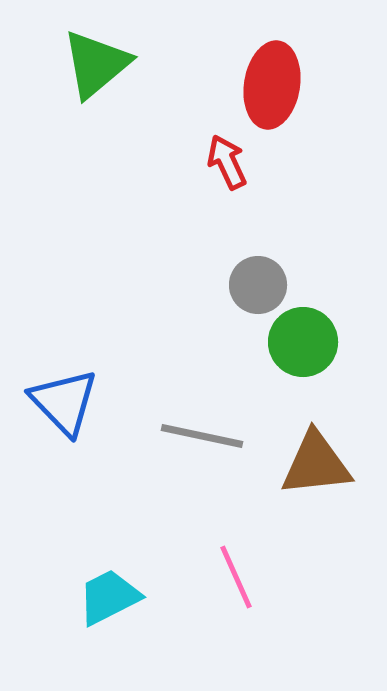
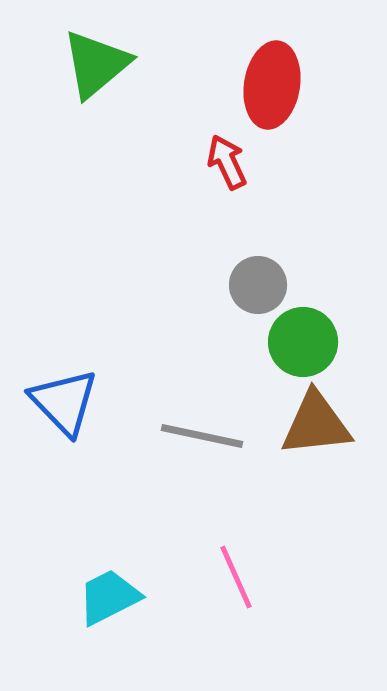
brown triangle: moved 40 px up
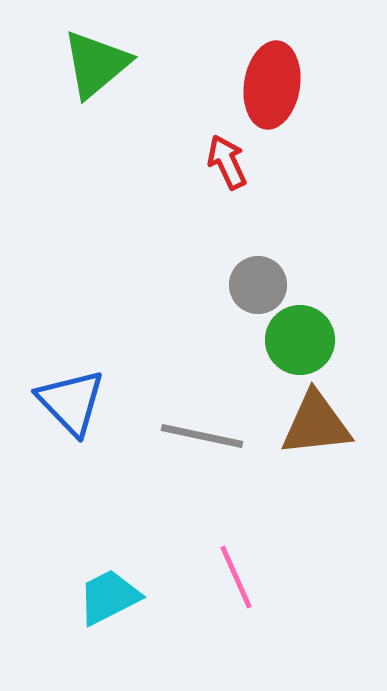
green circle: moved 3 px left, 2 px up
blue triangle: moved 7 px right
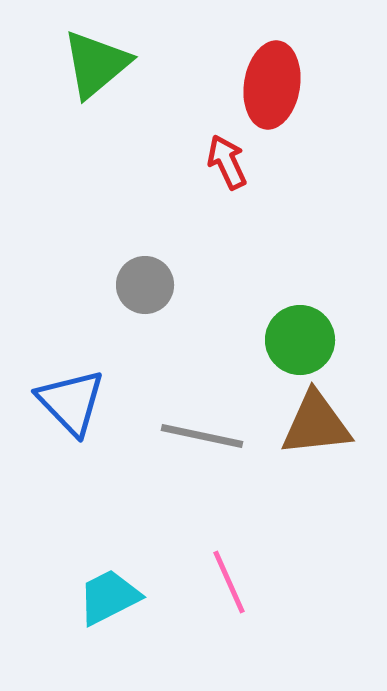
gray circle: moved 113 px left
pink line: moved 7 px left, 5 px down
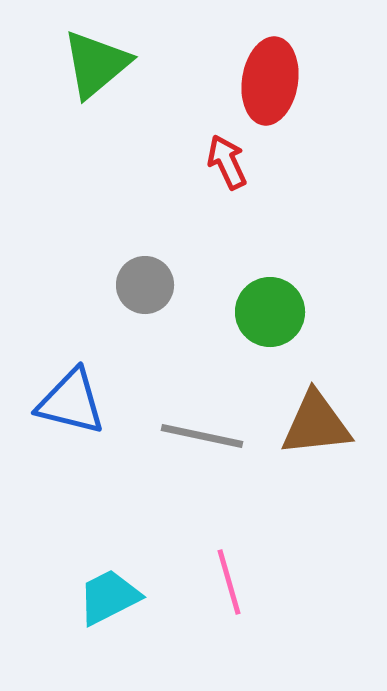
red ellipse: moved 2 px left, 4 px up
green circle: moved 30 px left, 28 px up
blue triangle: rotated 32 degrees counterclockwise
pink line: rotated 8 degrees clockwise
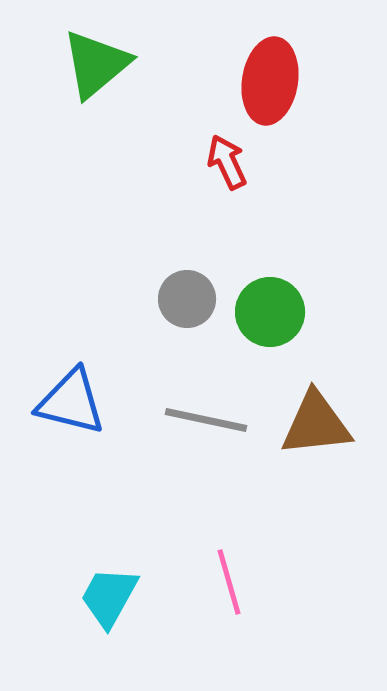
gray circle: moved 42 px right, 14 px down
gray line: moved 4 px right, 16 px up
cyan trapezoid: rotated 34 degrees counterclockwise
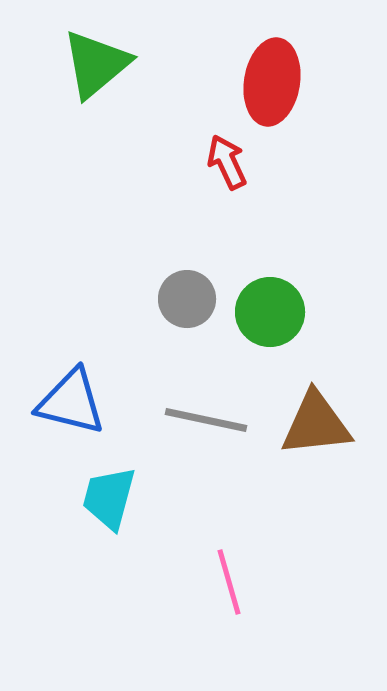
red ellipse: moved 2 px right, 1 px down
cyan trapezoid: moved 99 px up; rotated 14 degrees counterclockwise
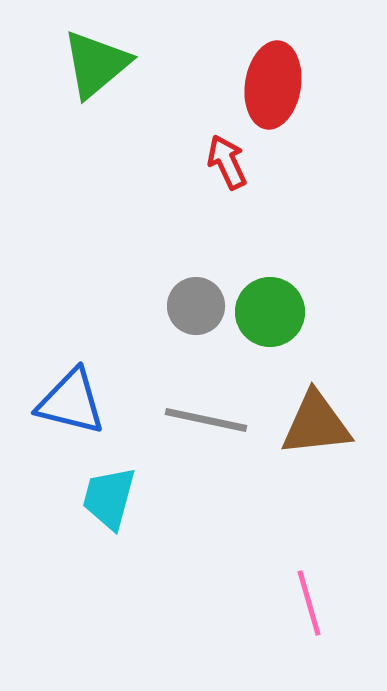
red ellipse: moved 1 px right, 3 px down
gray circle: moved 9 px right, 7 px down
pink line: moved 80 px right, 21 px down
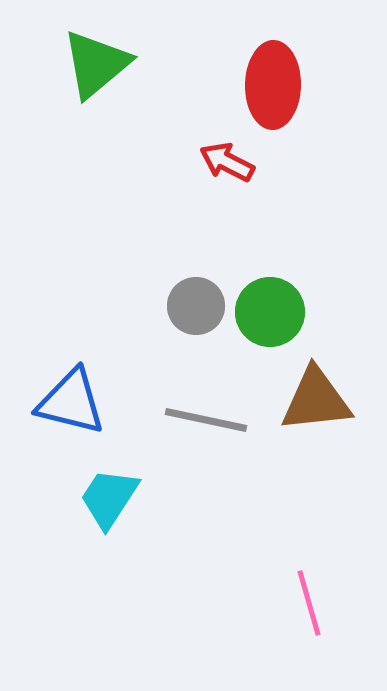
red ellipse: rotated 8 degrees counterclockwise
red arrow: rotated 38 degrees counterclockwise
brown triangle: moved 24 px up
cyan trapezoid: rotated 18 degrees clockwise
